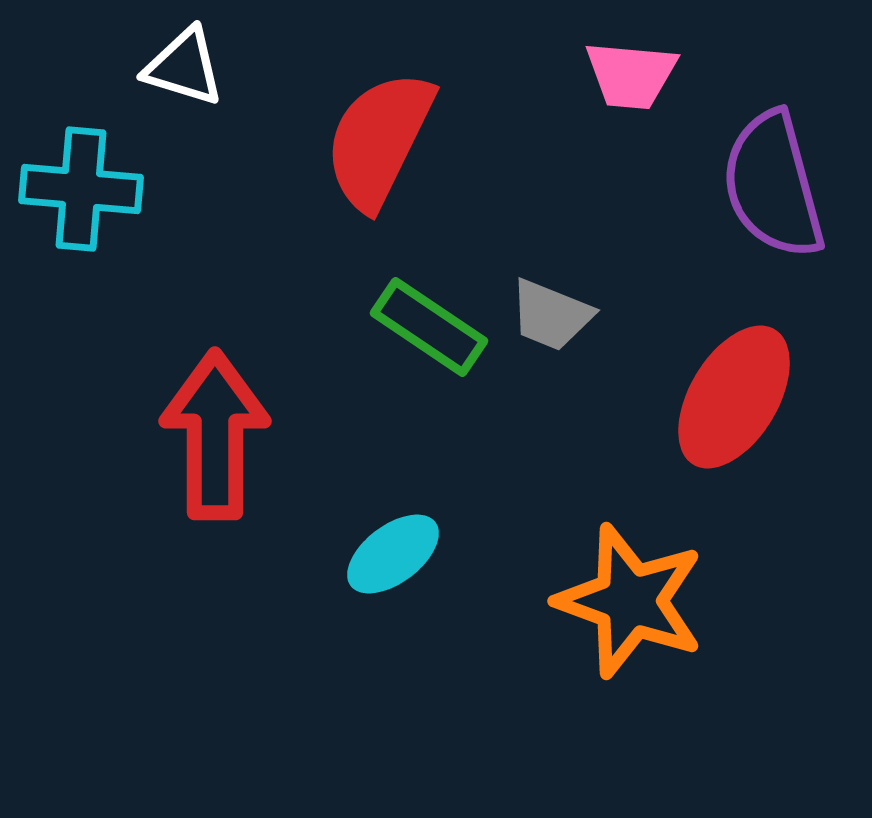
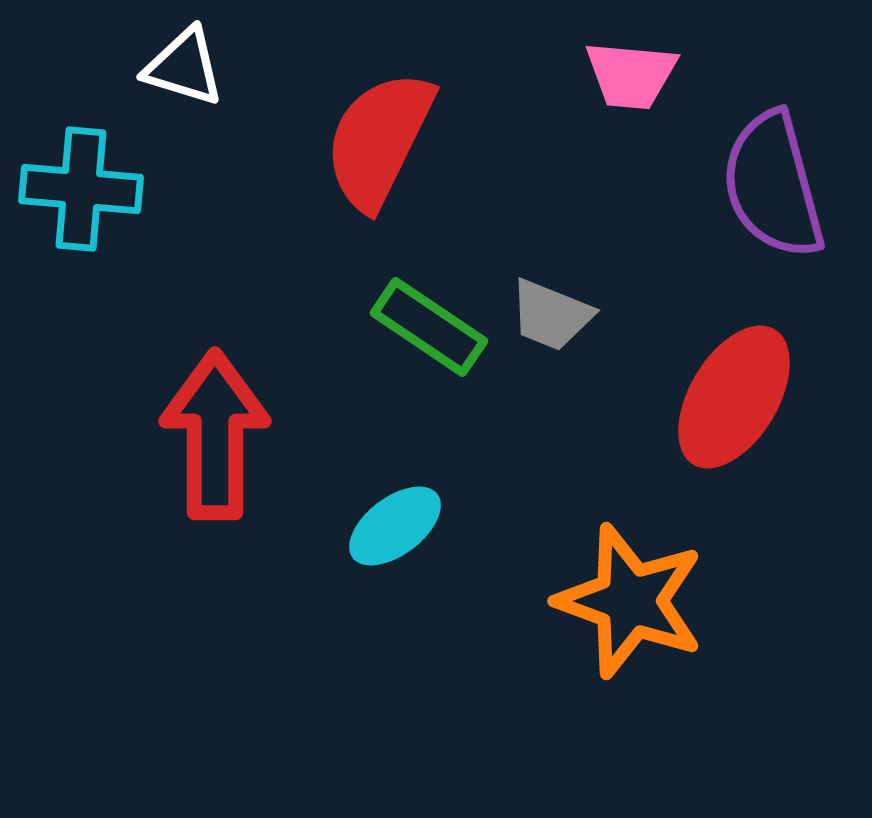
cyan ellipse: moved 2 px right, 28 px up
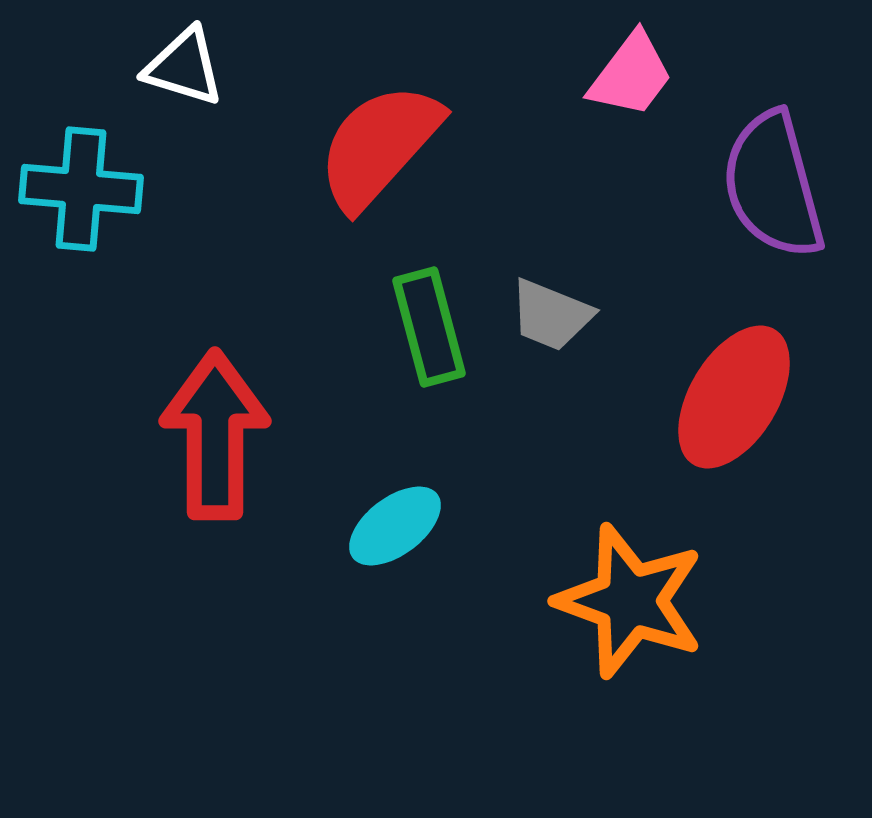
pink trapezoid: rotated 58 degrees counterclockwise
red semicircle: moved 6 px down; rotated 16 degrees clockwise
green rectangle: rotated 41 degrees clockwise
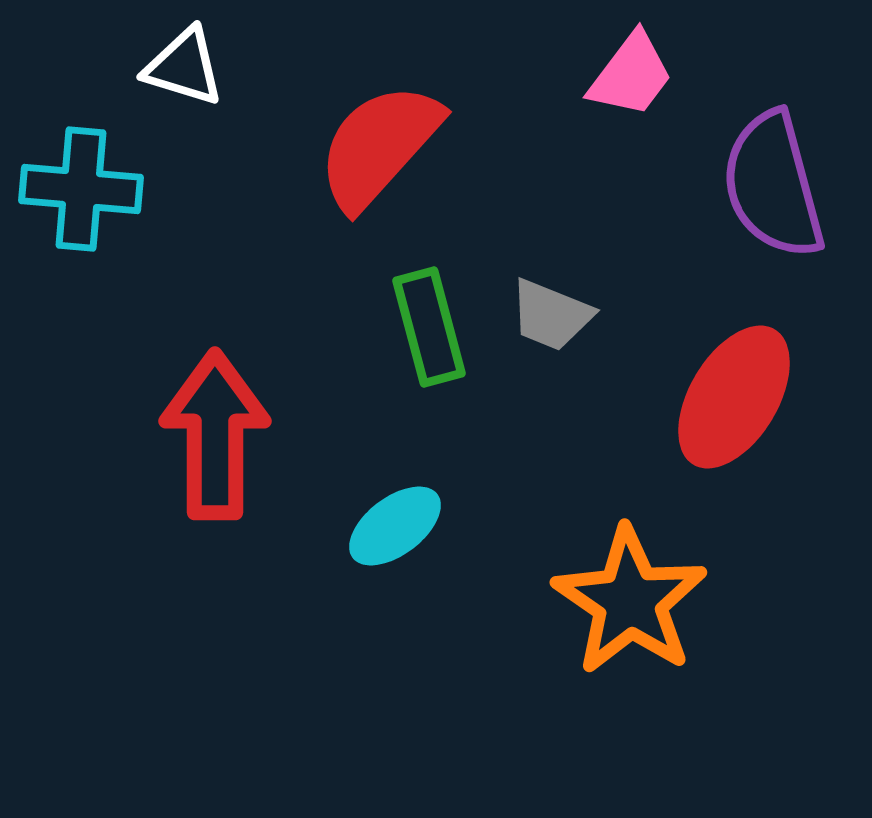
orange star: rotated 14 degrees clockwise
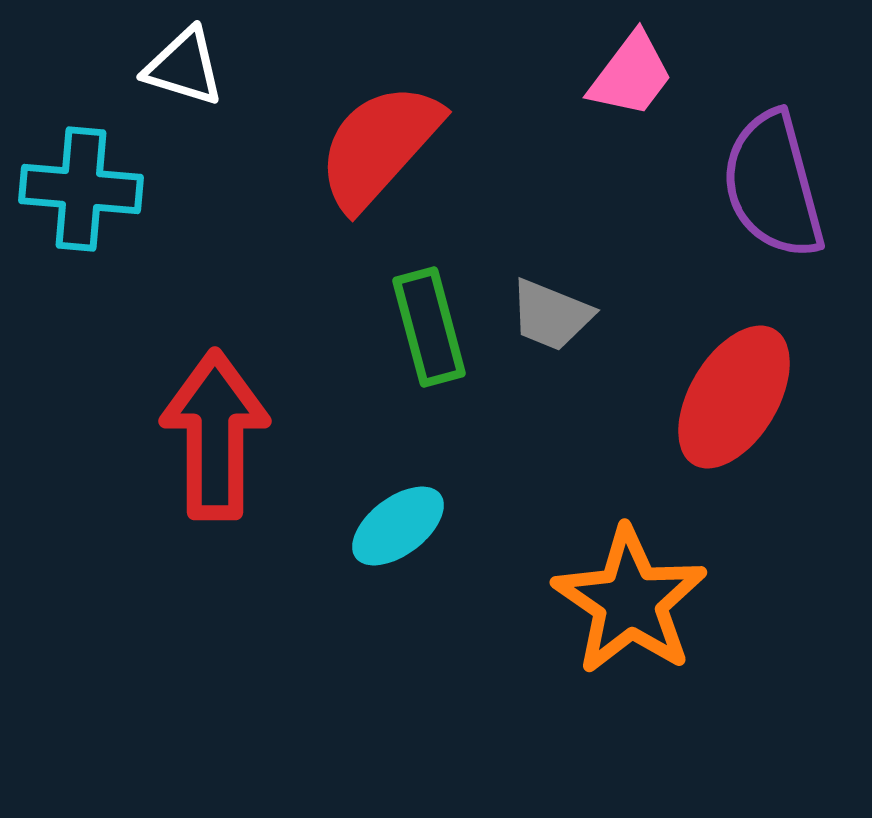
cyan ellipse: moved 3 px right
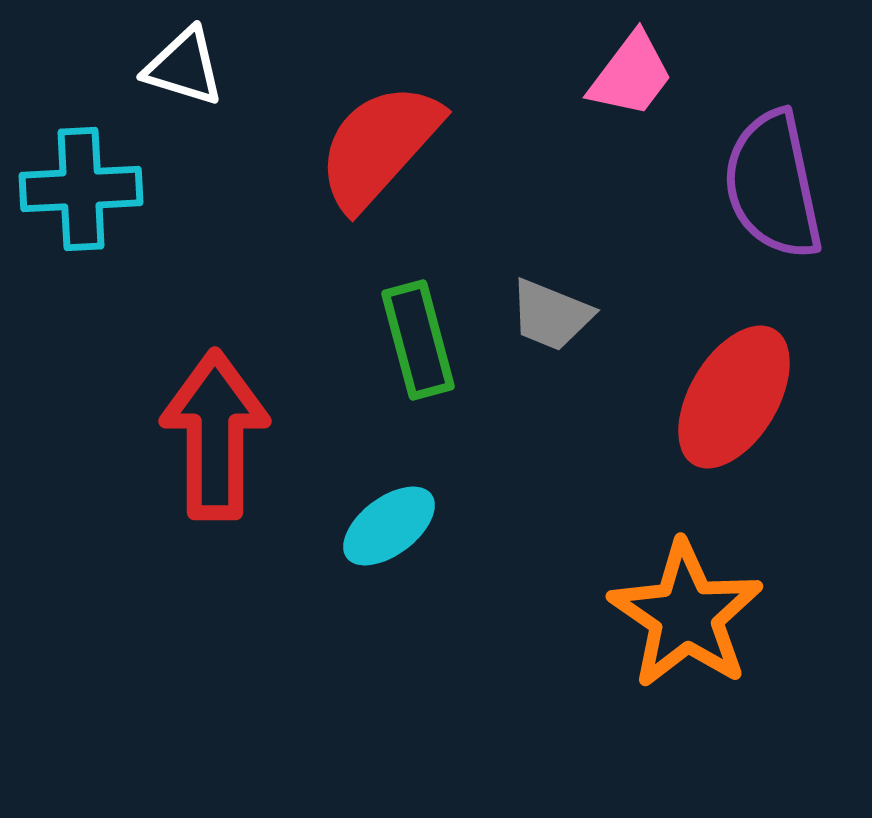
purple semicircle: rotated 3 degrees clockwise
cyan cross: rotated 8 degrees counterclockwise
green rectangle: moved 11 px left, 13 px down
cyan ellipse: moved 9 px left
orange star: moved 56 px right, 14 px down
